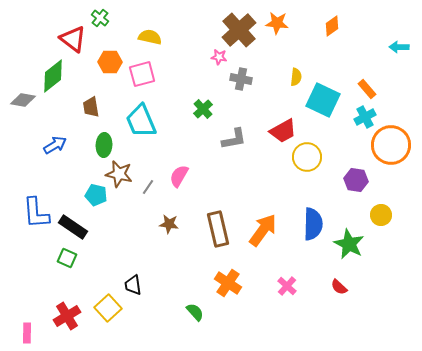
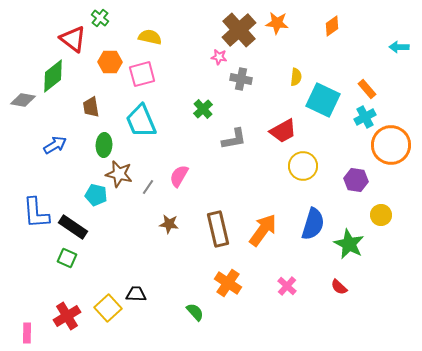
yellow circle at (307, 157): moved 4 px left, 9 px down
blue semicircle at (313, 224): rotated 16 degrees clockwise
black trapezoid at (133, 285): moved 3 px right, 9 px down; rotated 100 degrees clockwise
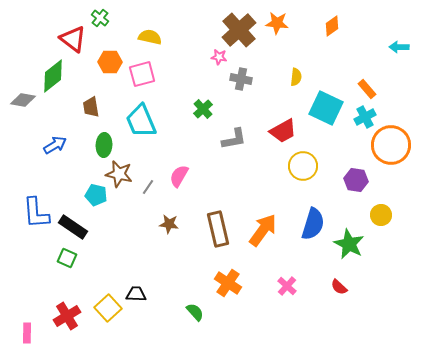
cyan square at (323, 100): moved 3 px right, 8 px down
